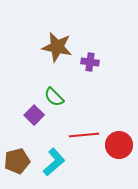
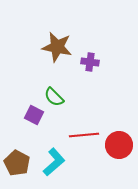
purple square: rotated 18 degrees counterclockwise
brown pentagon: moved 2 px down; rotated 30 degrees counterclockwise
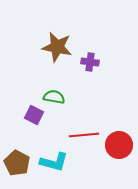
green semicircle: rotated 145 degrees clockwise
cyan L-shape: rotated 56 degrees clockwise
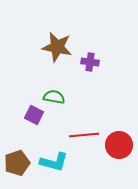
brown pentagon: rotated 25 degrees clockwise
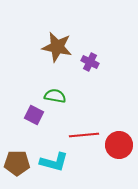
purple cross: rotated 18 degrees clockwise
green semicircle: moved 1 px right, 1 px up
brown pentagon: rotated 20 degrees clockwise
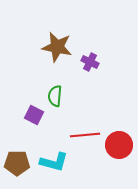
green semicircle: rotated 95 degrees counterclockwise
red line: moved 1 px right
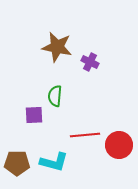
purple square: rotated 30 degrees counterclockwise
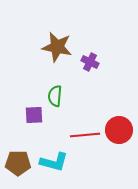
red circle: moved 15 px up
brown pentagon: moved 1 px right
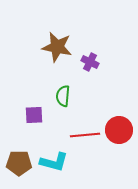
green semicircle: moved 8 px right
brown pentagon: moved 1 px right
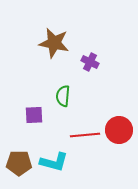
brown star: moved 3 px left, 4 px up
